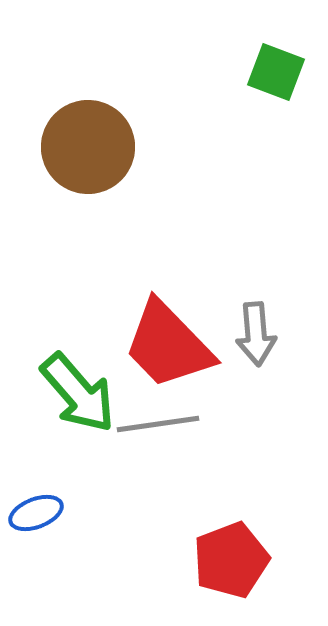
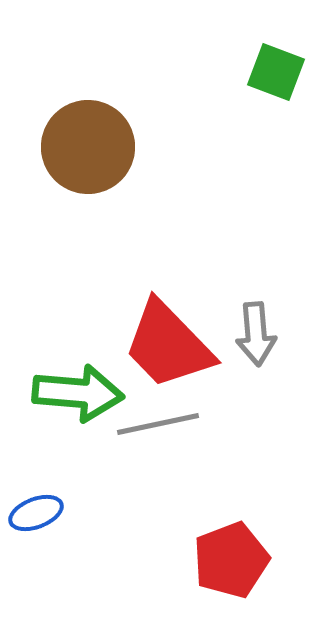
green arrow: rotated 44 degrees counterclockwise
gray line: rotated 4 degrees counterclockwise
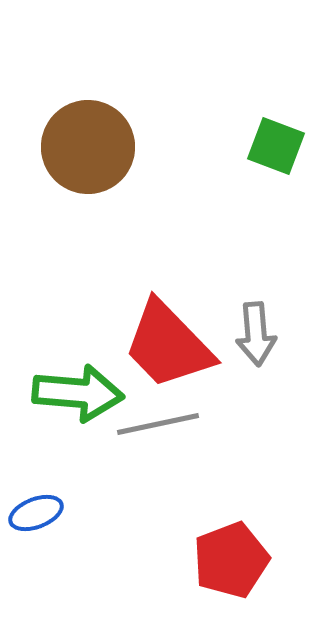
green square: moved 74 px down
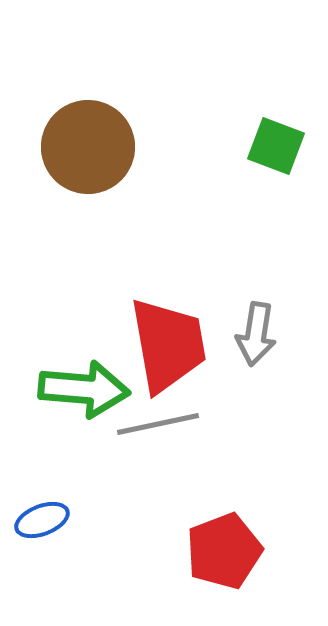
gray arrow: rotated 14 degrees clockwise
red trapezoid: rotated 146 degrees counterclockwise
green arrow: moved 6 px right, 4 px up
blue ellipse: moved 6 px right, 7 px down
red pentagon: moved 7 px left, 9 px up
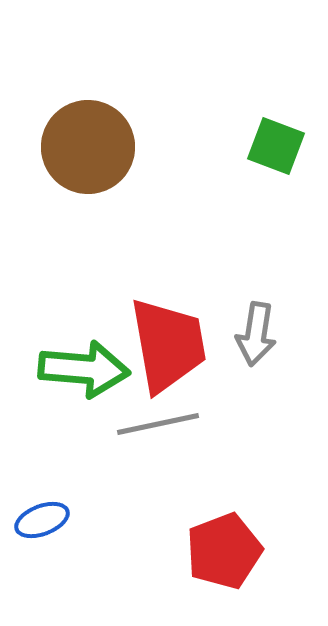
green arrow: moved 20 px up
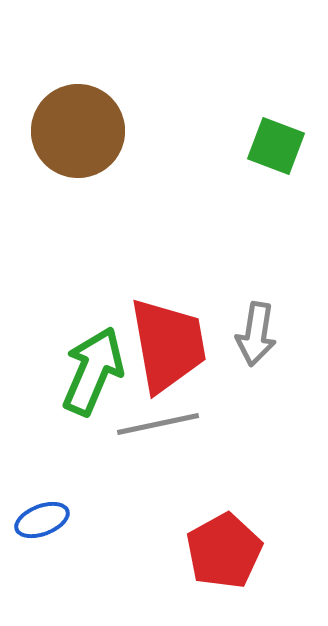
brown circle: moved 10 px left, 16 px up
green arrow: moved 9 px right, 2 px down; rotated 72 degrees counterclockwise
red pentagon: rotated 8 degrees counterclockwise
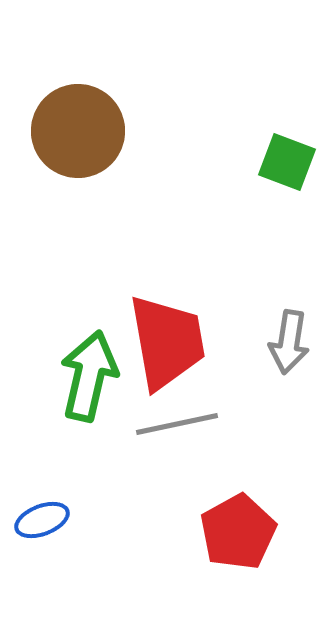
green square: moved 11 px right, 16 px down
gray arrow: moved 33 px right, 8 px down
red trapezoid: moved 1 px left, 3 px up
green arrow: moved 4 px left, 5 px down; rotated 10 degrees counterclockwise
gray line: moved 19 px right
red pentagon: moved 14 px right, 19 px up
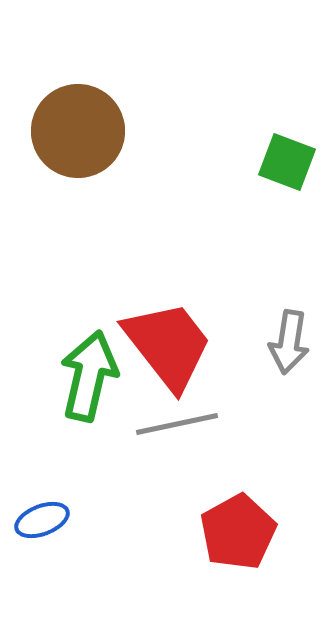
red trapezoid: moved 1 px right, 3 px down; rotated 28 degrees counterclockwise
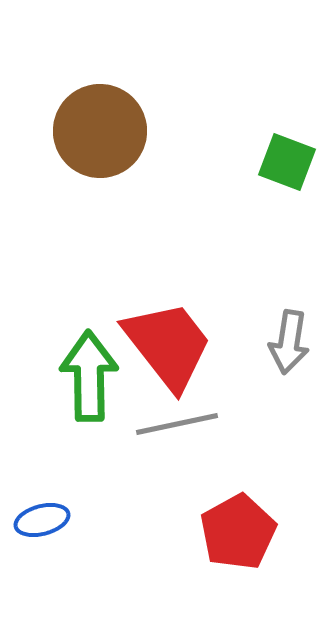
brown circle: moved 22 px right
green arrow: rotated 14 degrees counterclockwise
blue ellipse: rotated 6 degrees clockwise
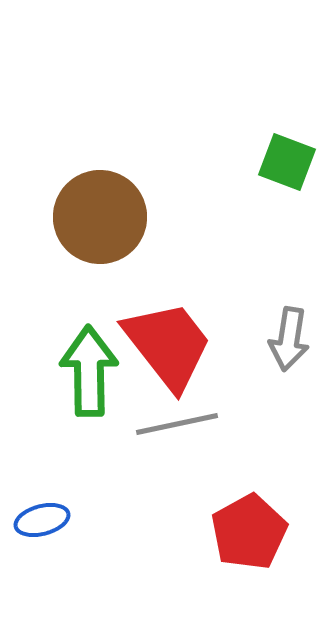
brown circle: moved 86 px down
gray arrow: moved 3 px up
green arrow: moved 5 px up
red pentagon: moved 11 px right
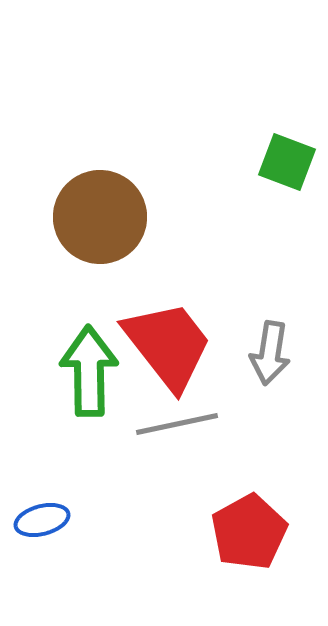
gray arrow: moved 19 px left, 14 px down
